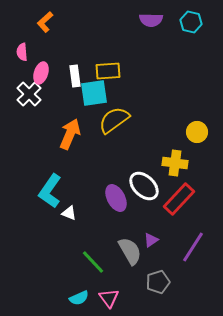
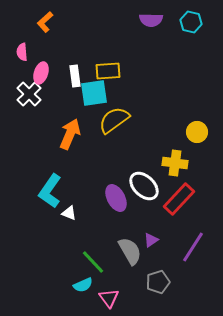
cyan semicircle: moved 4 px right, 13 px up
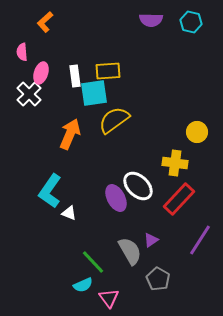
white ellipse: moved 6 px left
purple line: moved 7 px right, 7 px up
gray pentagon: moved 3 px up; rotated 25 degrees counterclockwise
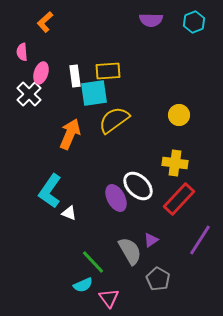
cyan hexagon: moved 3 px right; rotated 25 degrees clockwise
yellow circle: moved 18 px left, 17 px up
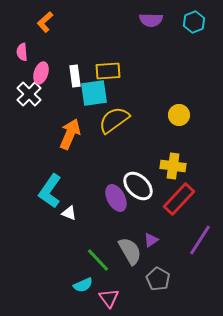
yellow cross: moved 2 px left, 3 px down
green line: moved 5 px right, 2 px up
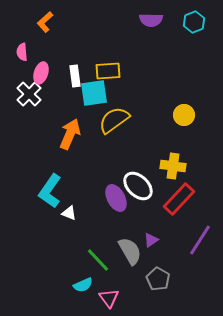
yellow circle: moved 5 px right
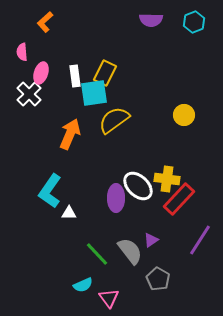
yellow rectangle: moved 3 px left, 2 px down; rotated 60 degrees counterclockwise
yellow cross: moved 6 px left, 13 px down
purple ellipse: rotated 28 degrees clockwise
white triangle: rotated 21 degrees counterclockwise
gray semicircle: rotated 8 degrees counterclockwise
green line: moved 1 px left, 6 px up
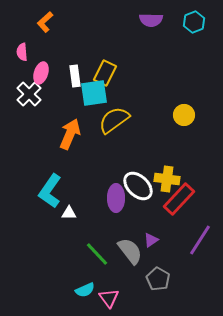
cyan semicircle: moved 2 px right, 5 px down
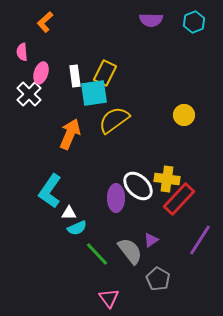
cyan semicircle: moved 8 px left, 62 px up
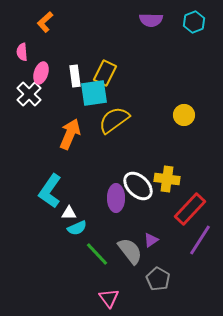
red rectangle: moved 11 px right, 10 px down
